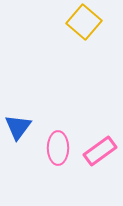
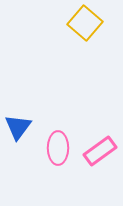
yellow square: moved 1 px right, 1 px down
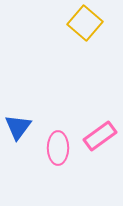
pink rectangle: moved 15 px up
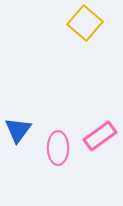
blue triangle: moved 3 px down
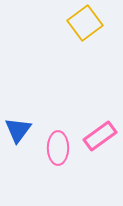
yellow square: rotated 12 degrees clockwise
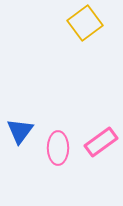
blue triangle: moved 2 px right, 1 px down
pink rectangle: moved 1 px right, 6 px down
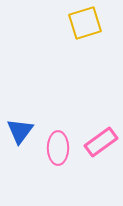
yellow square: rotated 20 degrees clockwise
